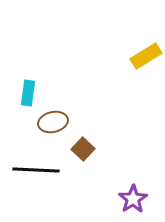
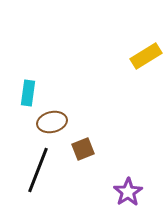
brown ellipse: moved 1 px left
brown square: rotated 25 degrees clockwise
black line: moved 2 px right; rotated 72 degrees counterclockwise
purple star: moved 5 px left, 7 px up
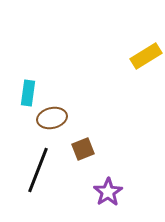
brown ellipse: moved 4 px up
purple star: moved 20 px left
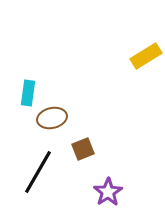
black line: moved 2 px down; rotated 9 degrees clockwise
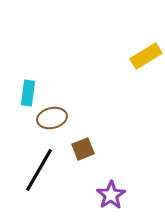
black line: moved 1 px right, 2 px up
purple star: moved 3 px right, 3 px down
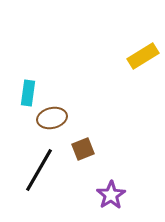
yellow rectangle: moved 3 px left
